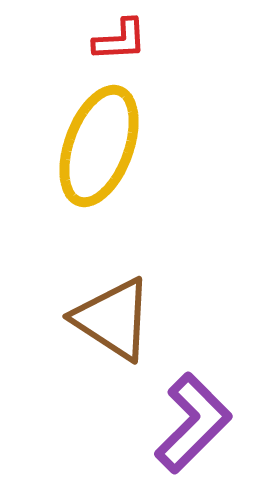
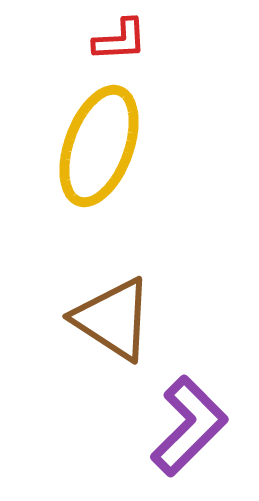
purple L-shape: moved 4 px left, 3 px down
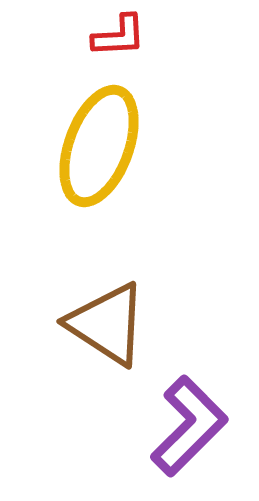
red L-shape: moved 1 px left, 4 px up
brown triangle: moved 6 px left, 5 px down
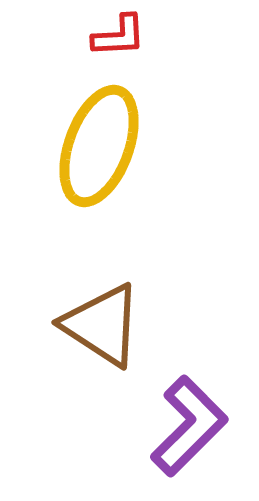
brown triangle: moved 5 px left, 1 px down
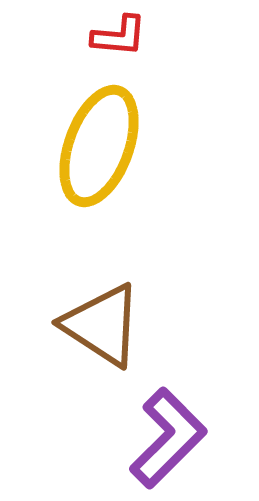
red L-shape: rotated 8 degrees clockwise
purple L-shape: moved 21 px left, 12 px down
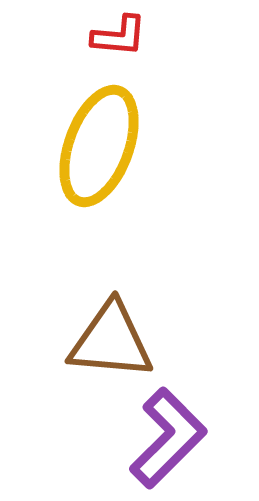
brown triangle: moved 9 px right, 16 px down; rotated 28 degrees counterclockwise
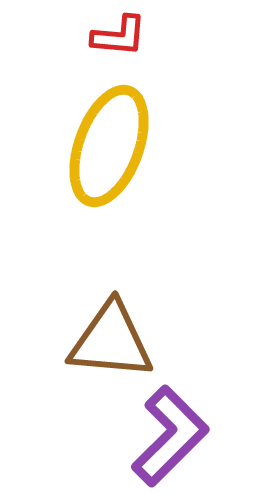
yellow ellipse: moved 10 px right
purple L-shape: moved 2 px right, 2 px up
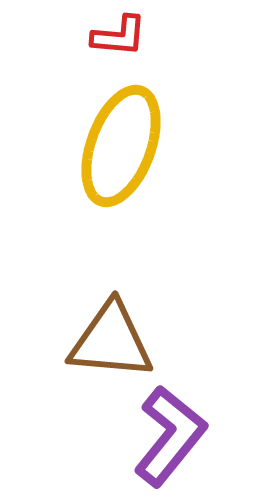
yellow ellipse: moved 12 px right
purple L-shape: rotated 6 degrees counterclockwise
